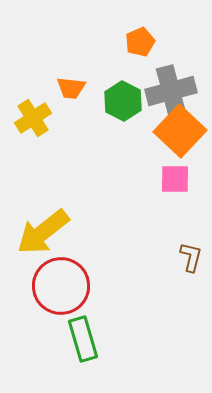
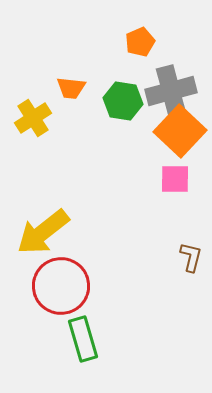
green hexagon: rotated 18 degrees counterclockwise
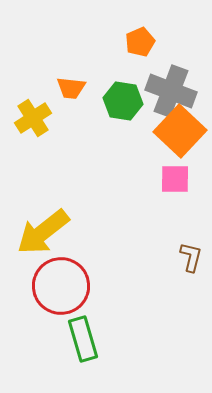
gray cross: rotated 36 degrees clockwise
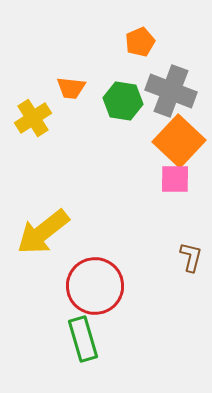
orange square: moved 1 px left, 10 px down
red circle: moved 34 px right
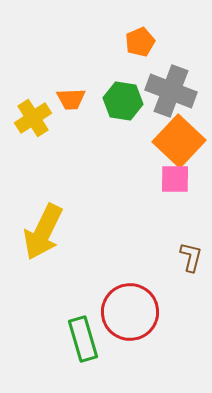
orange trapezoid: moved 11 px down; rotated 8 degrees counterclockwise
yellow arrow: rotated 26 degrees counterclockwise
red circle: moved 35 px right, 26 px down
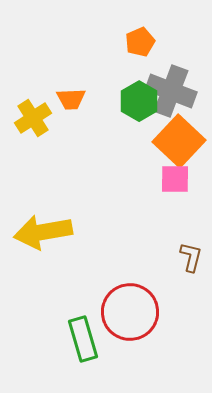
green hexagon: moved 16 px right; rotated 21 degrees clockwise
yellow arrow: rotated 54 degrees clockwise
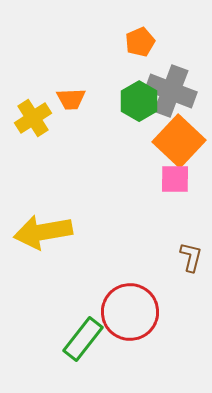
green rectangle: rotated 54 degrees clockwise
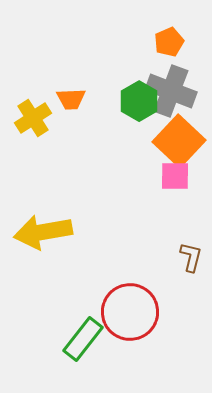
orange pentagon: moved 29 px right
pink square: moved 3 px up
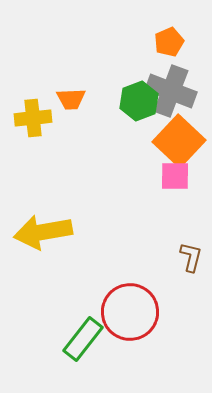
green hexagon: rotated 9 degrees clockwise
yellow cross: rotated 27 degrees clockwise
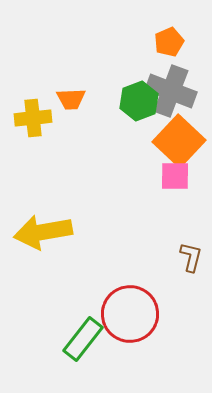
red circle: moved 2 px down
